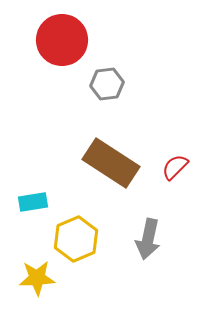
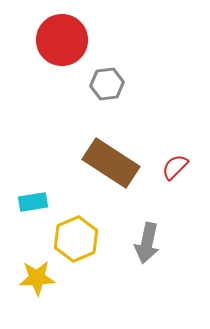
gray arrow: moved 1 px left, 4 px down
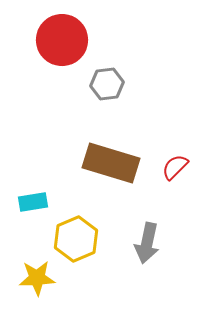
brown rectangle: rotated 16 degrees counterclockwise
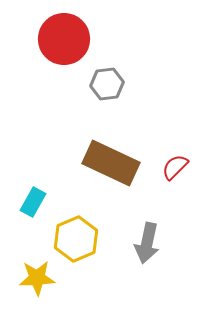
red circle: moved 2 px right, 1 px up
brown rectangle: rotated 8 degrees clockwise
cyan rectangle: rotated 52 degrees counterclockwise
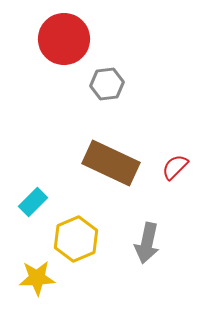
cyan rectangle: rotated 16 degrees clockwise
